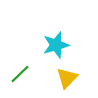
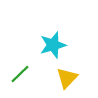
cyan star: moved 3 px left
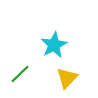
cyan star: moved 1 px right; rotated 12 degrees counterclockwise
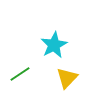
green line: rotated 10 degrees clockwise
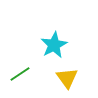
yellow triangle: rotated 20 degrees counterclockwise
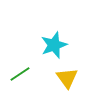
cyan star: rotated 8 degrees clockwise
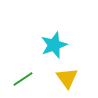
green line: moved 3 px right, 5 px down
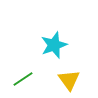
yellow triangle: moved 2 px right, 2 px down
